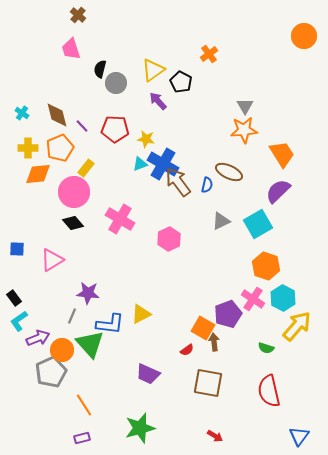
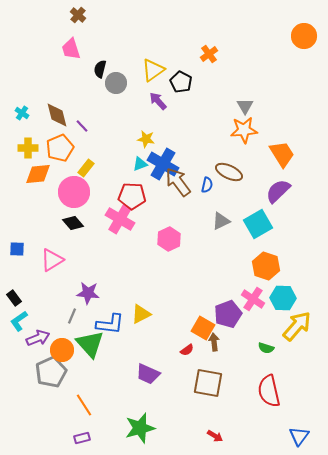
red pentagon at (115, 129): moved 17 px right, 67 px down
cyan hexagon at (283, 298): rotated 25 degrees counterclockwise
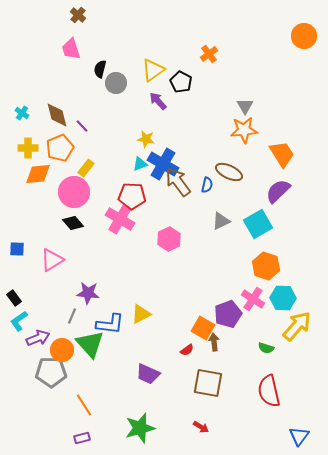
gray pentagon at (51, 372): rotated 24 degrees clockwise
red arrow at (215, 436): moved 14 px left, 9 px up
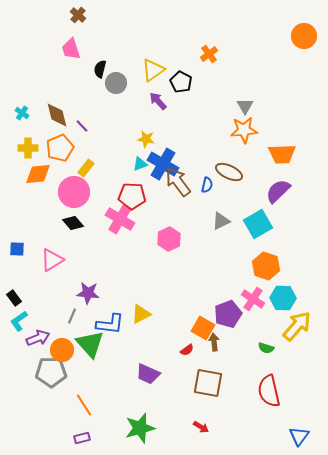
orange trapezoid at (282, 154): rotated 120 degrees clockwise
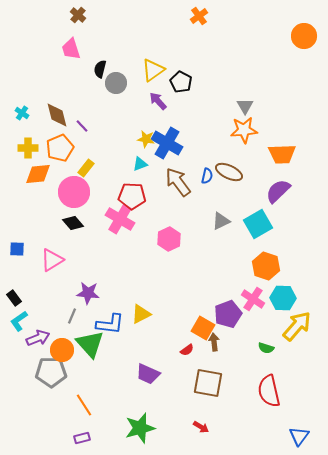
orange cross at (209, 54): moved 10 px left, 38 px up
blue cross at (163, 164): moved 4 px right, 21 px up
blue semicircle at (207, 185): moved 9 px up
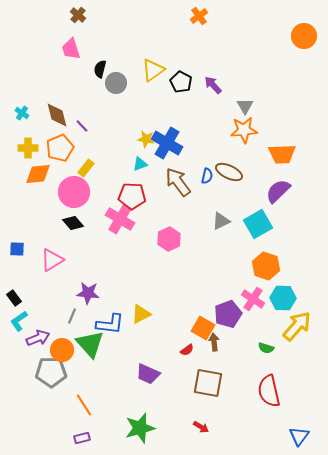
purple arrow at (158, 101): moved 55 px right, 16 px up
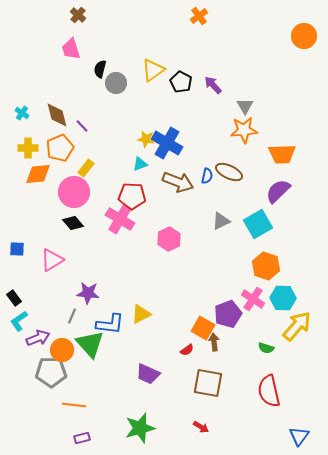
brown arrow at (178, 182): rotated 148 degrees clockwise
orange line at (84, 405): moved 10 px left; rotated 50 degrees counterclockwise
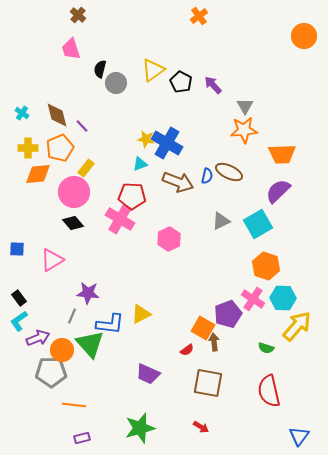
black rectangle at (14, 298): moved 5 px right
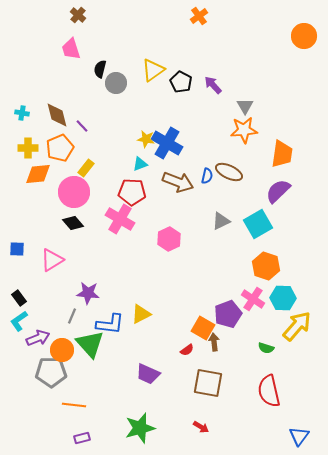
cyan cross at (22, 113): rotated 24 degrees counterclockwise
orange trapezoid at (282, 154): rotated 80 degrees counterclockwise
red pentagon at (132, 196): moved 4 px up
